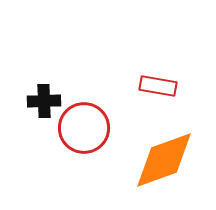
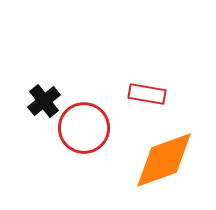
red rectangle: moved 11 px left, 8 px down
black cross: rotated 36 degrees counterclockwise
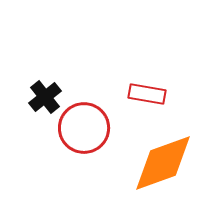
black cross: moved 1 px right, 4 px up
orange diamond: moved 1 px left, 3 px down
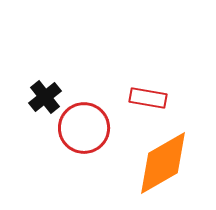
red rectangle: moved 1 px right, 4 px down
orange diamond: rotated 10 degrees counterclockwise
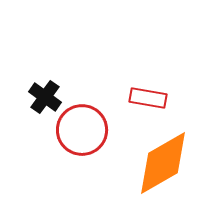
black cross: rotated 16 degrees counterclockwise
red circle: moved 2 px left, 2 px down
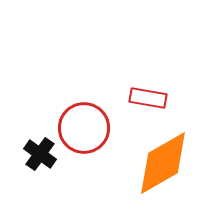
black cross: moved 5 px left, 57 px down
red circle: moved 2 px right, 2 px up
